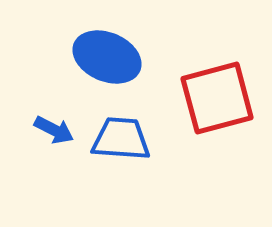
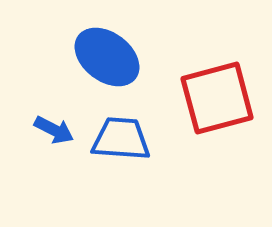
blue ellipse: rotated 14 degrees clockwise
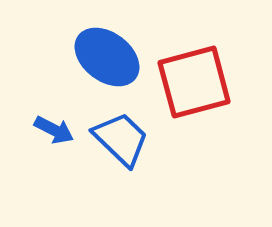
red square: moved 23 px left, 16 px up
blue trapezoid: rotated 40 degrees clockwise
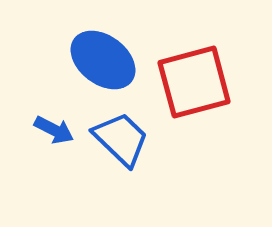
blue ellipse: moved 4 px left, 3 px down
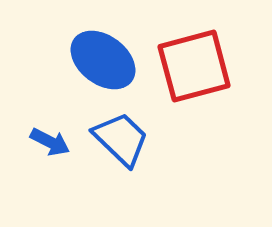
red square: moved 16 px up
blue arrow: moved 4 px left, 12 px down
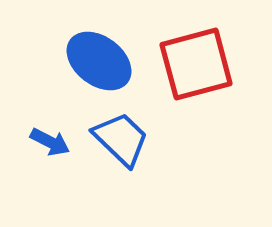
blue ellipse: moved 4 px left, 1 px down
red square: moved 2 px right, 2 px up
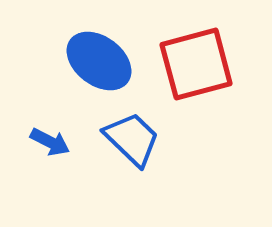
blue trapezoid: moved 11 px right
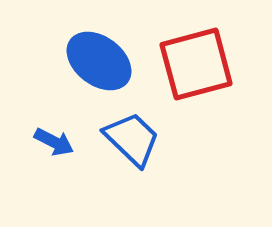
blue arrow: moved 4 px right
